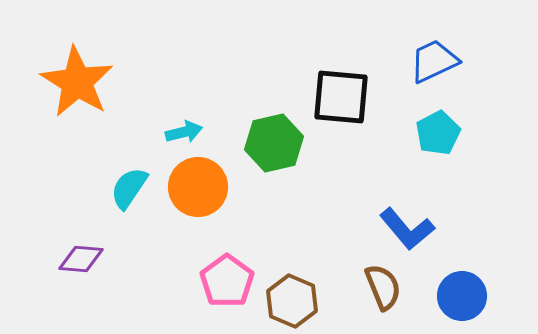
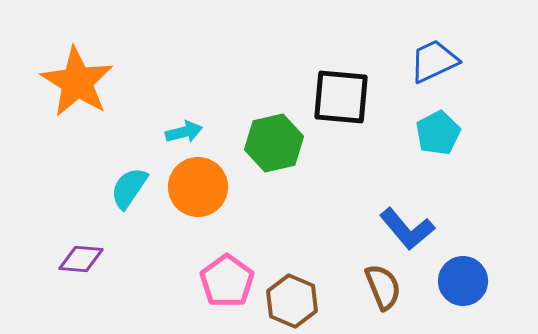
blue circle: moved 1 px right, 15 px up
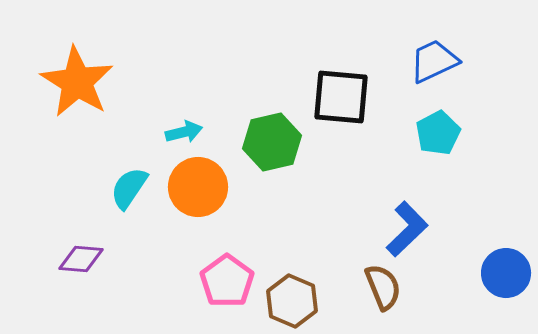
green hexagon: moved 2 px left, 1 px up
blue L-shape: rotated 94 degrees counterclockwise
blue circle: moved 43 px right, 8 px up
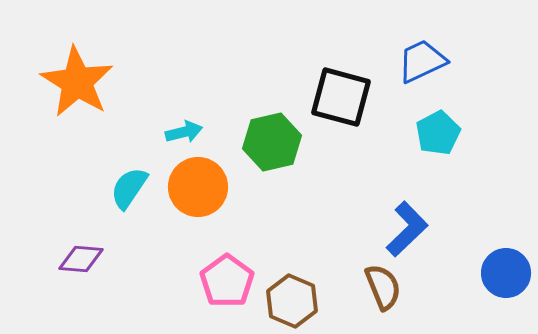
blue trapezoid: moved 12 px left
black square: rotated 10 degrees clockwise
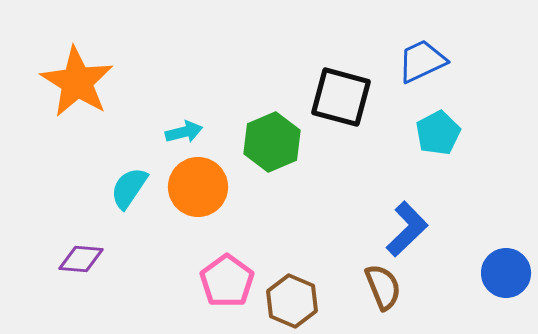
green hexagon: rotated 10 degrees counterclockwise
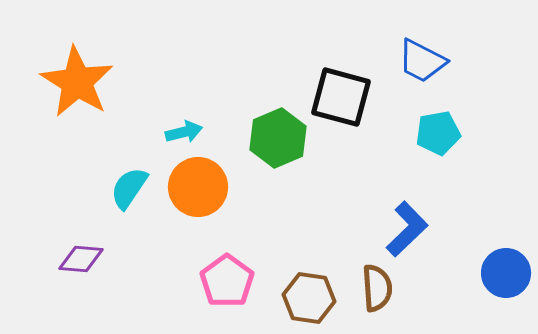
blue trapezoid: rotated 128 degrees counterclockwise
cyan pentagon: rotated 18 degrees clockwise
green hexagon: moved 6 px right, 4 px up
brown semicircle: moved 6 px left, 1 px down; rotated 18 degrees clockwise
brown hexagon: moved 17 px right, 3 px up; rotated 15 degrees counterclockwise
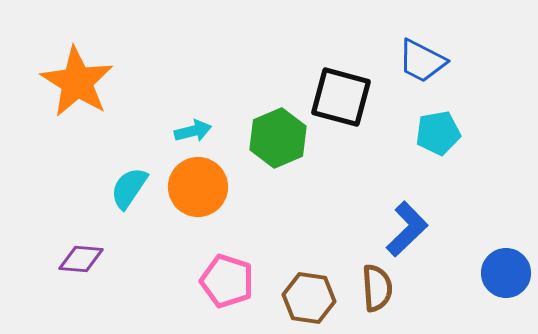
cyan arrow: moved 9 px right, 1 px up
pink pentagon: rotated 18 degrees counterclockwise
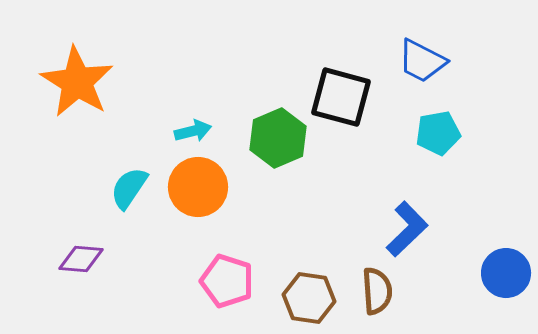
brown semicircle: moved 3 px down
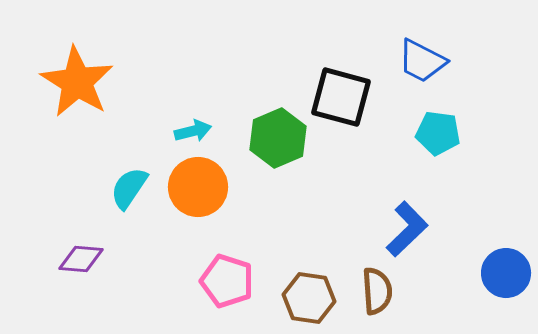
cyan pentagon: rotated 18 degrees clockwise
